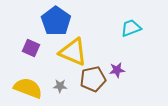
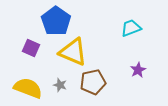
purple star: moved 21 px right; rotated 21 degrees counterclockwise
brown pentagon: moved 3 px down
gray star: moved 1 px up; rotated 16 degrees clockwise
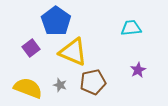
cyan trapezoid: rotated 15 degrees clockwise
purple square: rotated 30 degrees clockwise
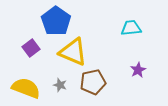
yellow semicircle: moved 2 px left
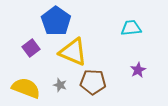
brown pentagon: rotated 15 degrees clockwise
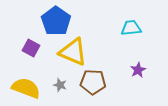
purple square: rotated 24 degrees counterclockwise
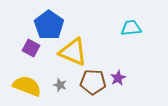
blue pentagon: moved 7 px left, 4 px down
purple star: moved 20 px left, 8 px down
yellow semicircle: moved 1 px right, 2 px up
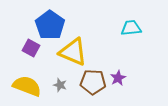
blue pentagon: moved 1 px right
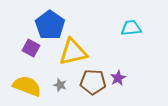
yellow triangle: rotated 36 degrees counterclockwise
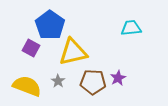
gray star: moved 2 px left, 4 px up; rotated 16 degrees clockwise
